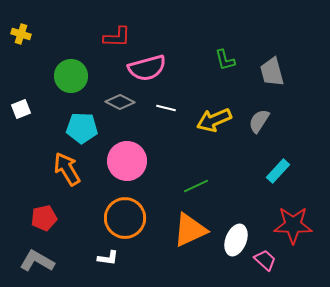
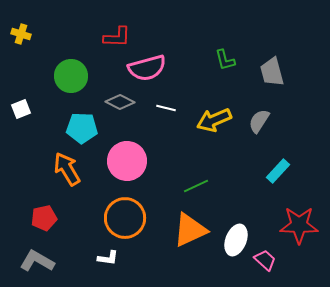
red star: moved 6 px right
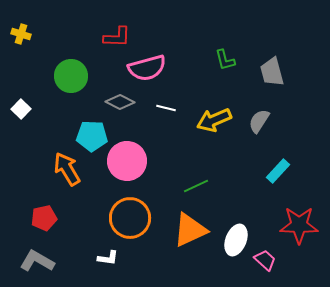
white square: rotated 24 degrees counterclockwise
cyan pentagon: moved 10 px right, 8 px down
orange circle: moved 5 px right
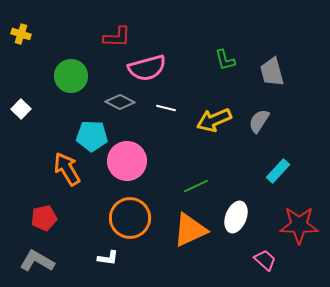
white ellipse: moved 23 px up
